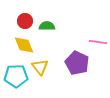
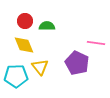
pink line: moved 2 px left, 1 px down
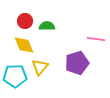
pink line: moved 4 px up
purple pentagon: rotated 30 degrees clockwise
yellow triangle: rotated 18 degrees clockwise
cyan pentagon: moved 1 px left
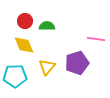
yellow triangle: moved 7 px right
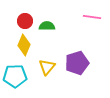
pink line: moved 4 px left, 22 px up
yellow diamond: rotated 45 degrees clockwise
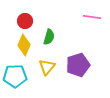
green semicircle: moved 2 px right, 11 px down; rotated 105 degrees clockwise
purple pentagon: moved 1 px right, 2 px down
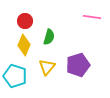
cyan pentagon: rotated 20 degrees clockwise
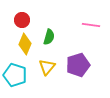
pink line: moved 1 px left, 8 px down
red circle: moved 3 px left, 1 px up
yellow diamond: moved 1 px right, 1 px up
cyan pentagon: moved 1 px up
